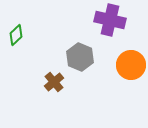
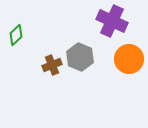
purple cross: moved 2 px right, 1 px down; rotated 12 degrees clockwise
orange circle: moved 2 px left, 6 px up
brown cross: moved 2 px left, 17 px up; rotated 18 degrees clockwise
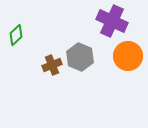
orange circle: moved 1 px left, 3 px up
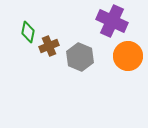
green diamond: moved 12 px right, 3 px up; rotated 35 degrees counterclockwise
brown cross: moved 3 px left, 19 px up
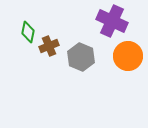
gray hexagon: moved 1 px right
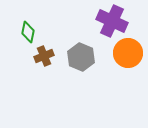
brown cross: moved 5 px left, 10 px down
orange circle: moved 3 px up
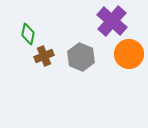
purple cross: rotated 16 degrees clockwise
green diamond: moved 2 px down
orange circle: moved 1 px right, 1 px down
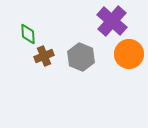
green diamond: rotated 15 degrees counterclockwise
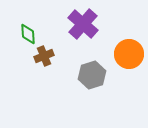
purple cross: moved 29 px left, 3 px down
gray hexagon: moved 11 px right, 18 px down; rotated 20 degrees clockwise
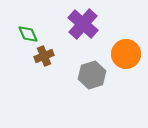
green diamond: rotated 20 degrees counterclockwise
orange circle: moved 3 px left
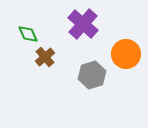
brown cross: moved 1 px right, 1 px down; rotated 18 degrees counterclockwise
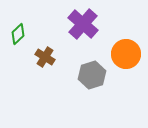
green diamond: moved 10 px left; rotated 70 degrees clockwise
brown cross: rotated 18 degrees counterclockwise
